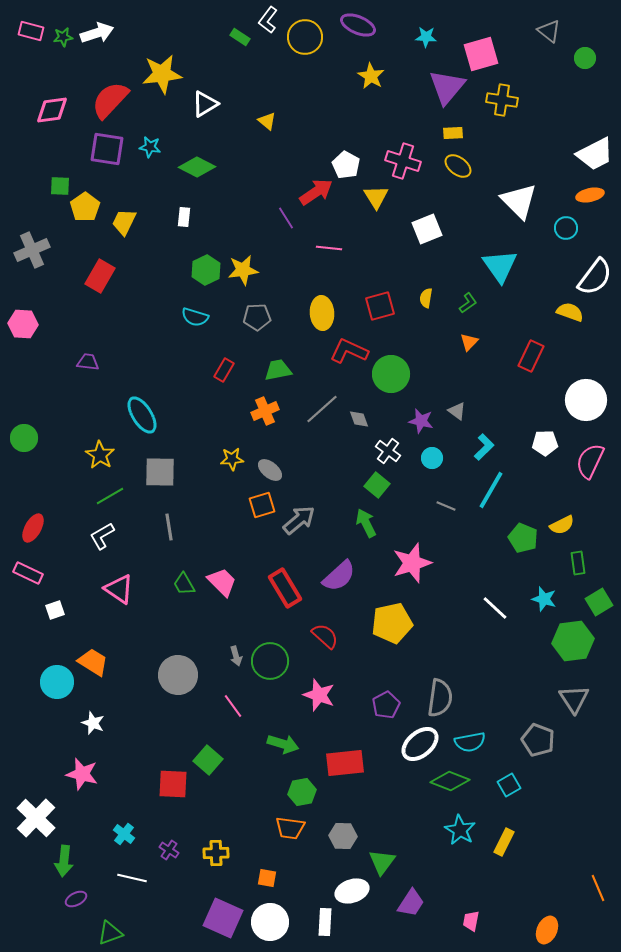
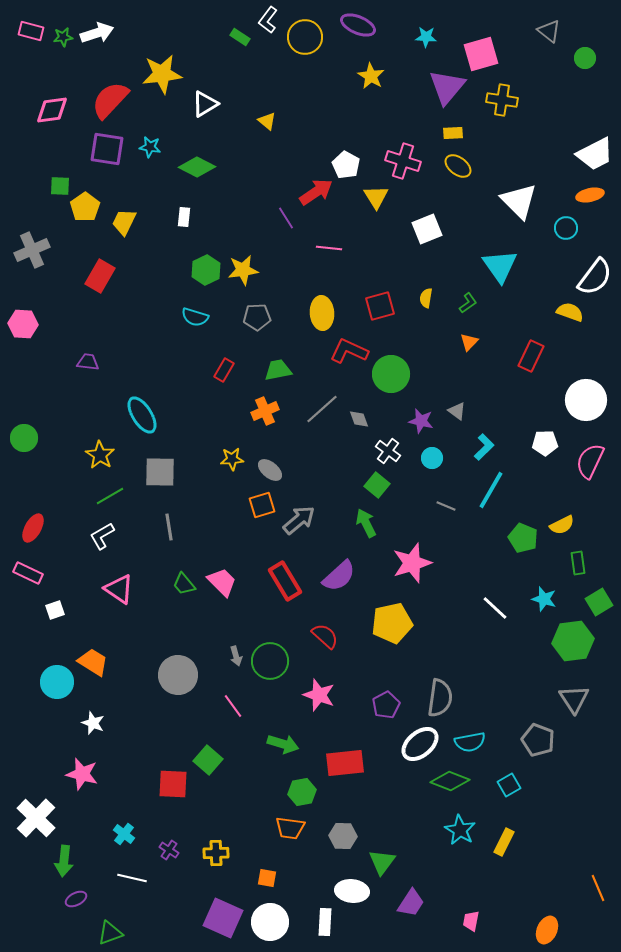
green trapezoid at (184, 584): rotated 10 degrees counterclockwise
red rectangle at (285, 588): moved 7 px up
white ellipse at (352, 891): rotated 24 degrees clockwise
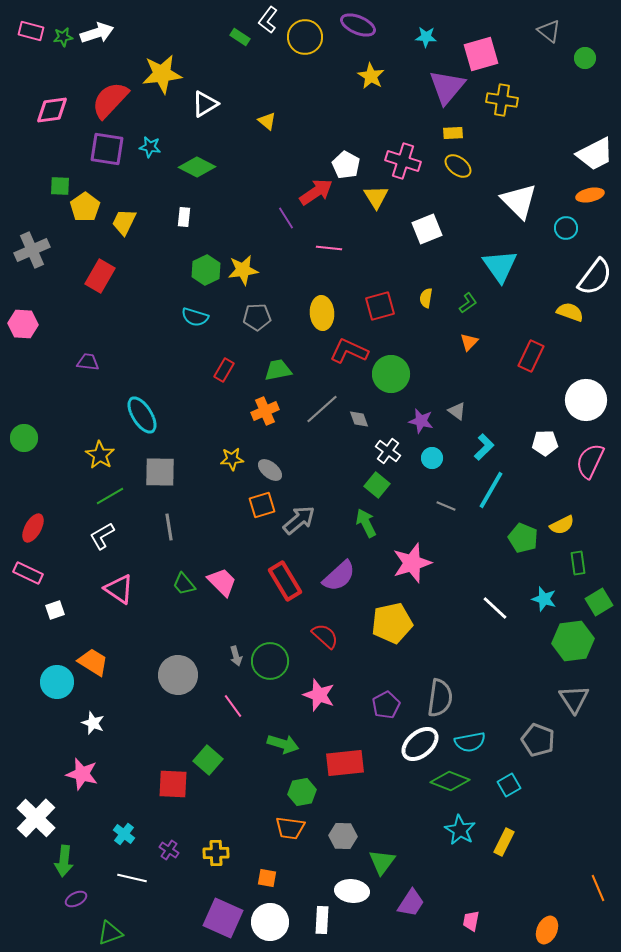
white rectangle at (325, 922): moved 3 px left, 2 px up
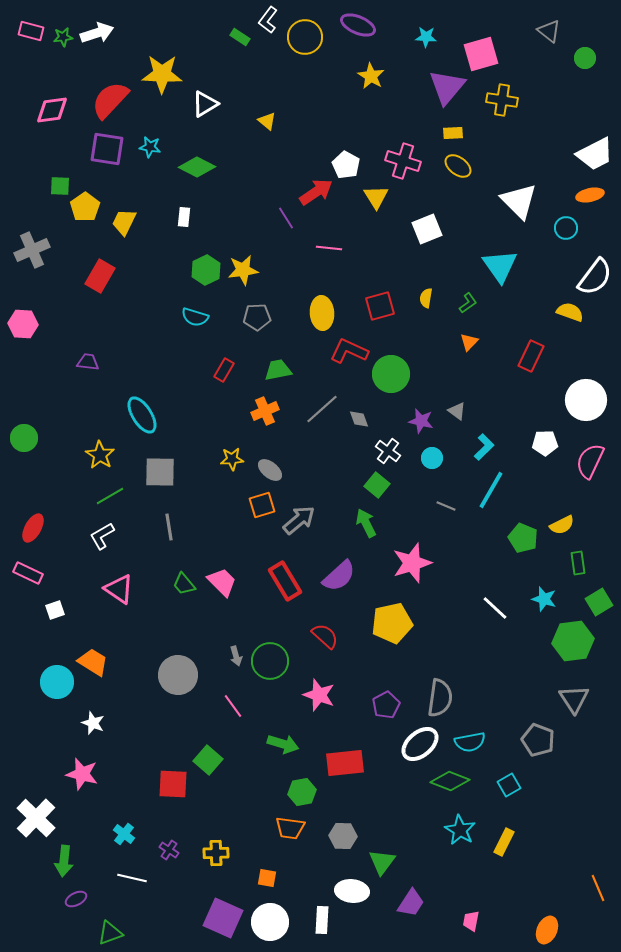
yellow star at (162, 74): rotated 9 degrees clockwise
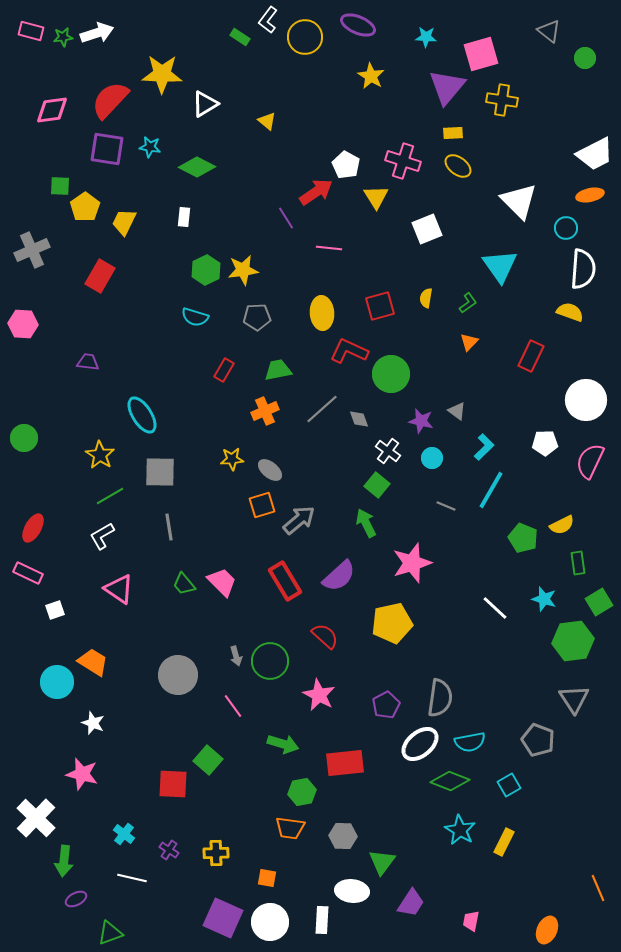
white semicircle at (595, 277): moved 12 px left, 8 px up; rotated 33 degrees counterclockwise
pink star at (319, 695): rotated 8 degrees clockwise
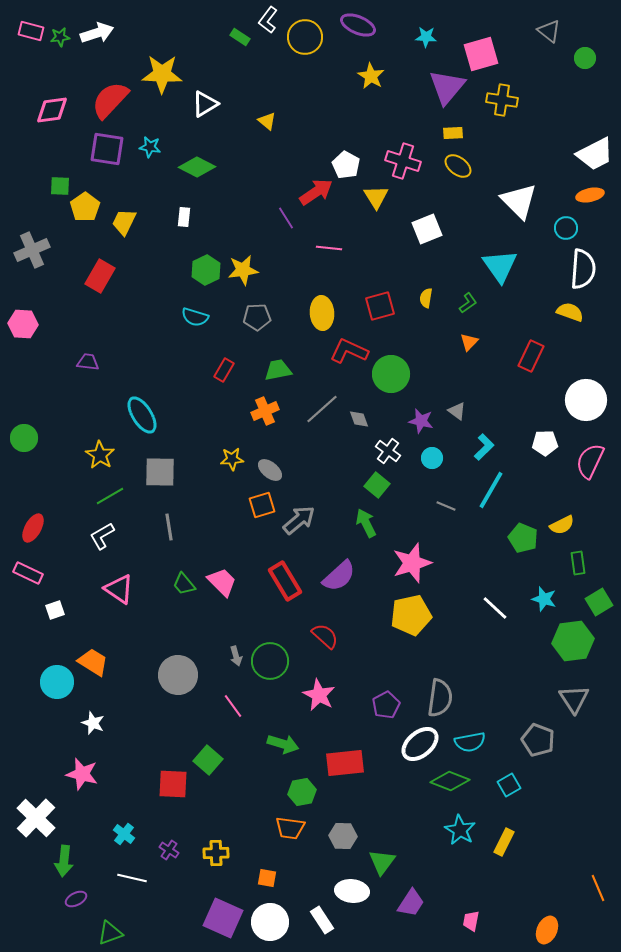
green star at (63, 37): moved 3 px left
yellow pentagon at (392, 623): moved 19 px right, 8 px up
white rectangle at (322, 920): rotated 36 degrees counterclockwise
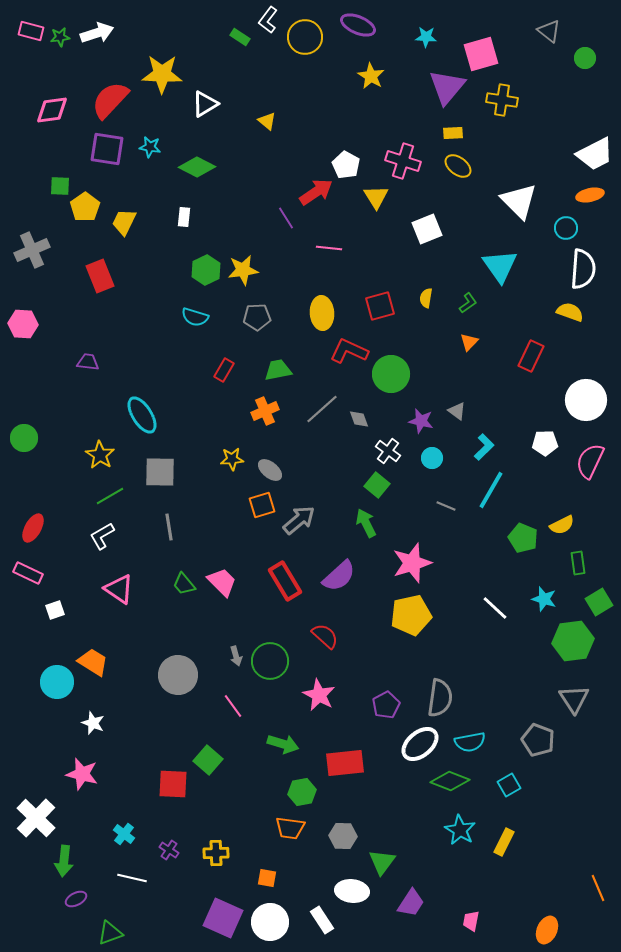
red rectangle at (100, 276): rotated 52 degrees counterclockwise
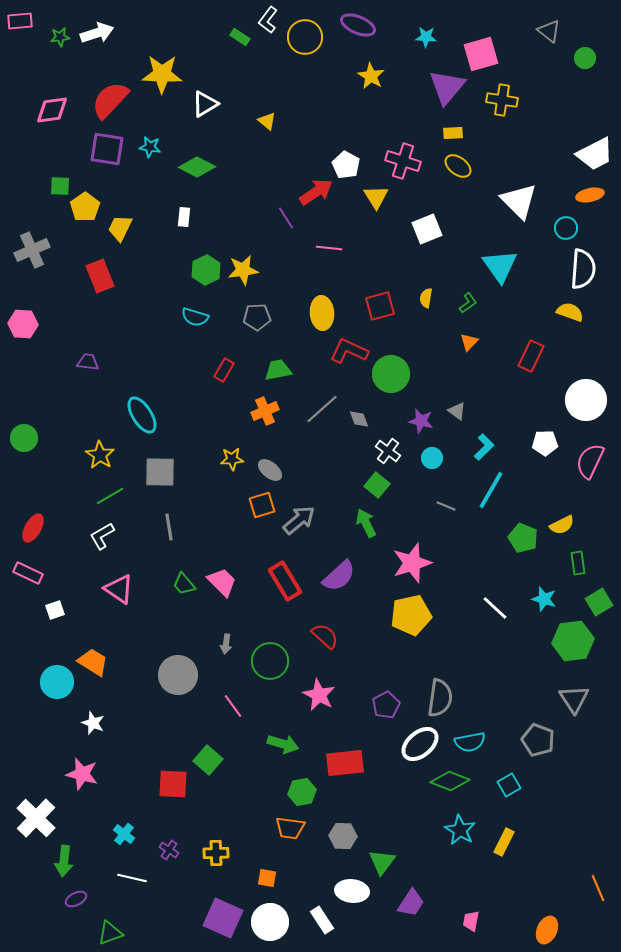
pink rectangle at (31, 31): moved 11 px left, 10 px up; rotated 20 degrees counterclockwise
yellow trapezoid at (124, 222): moved 4 px left, 6 px down
gray arrow at (236, 656): moved 10 px left, 12 px up; rotated 24 degrees clockwise
